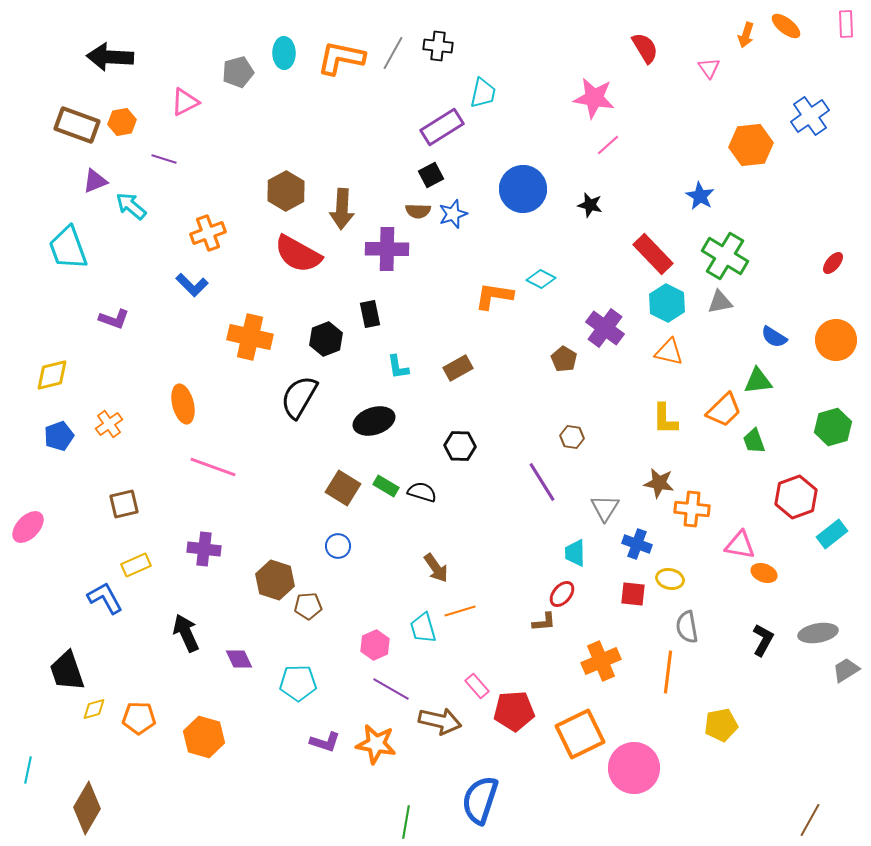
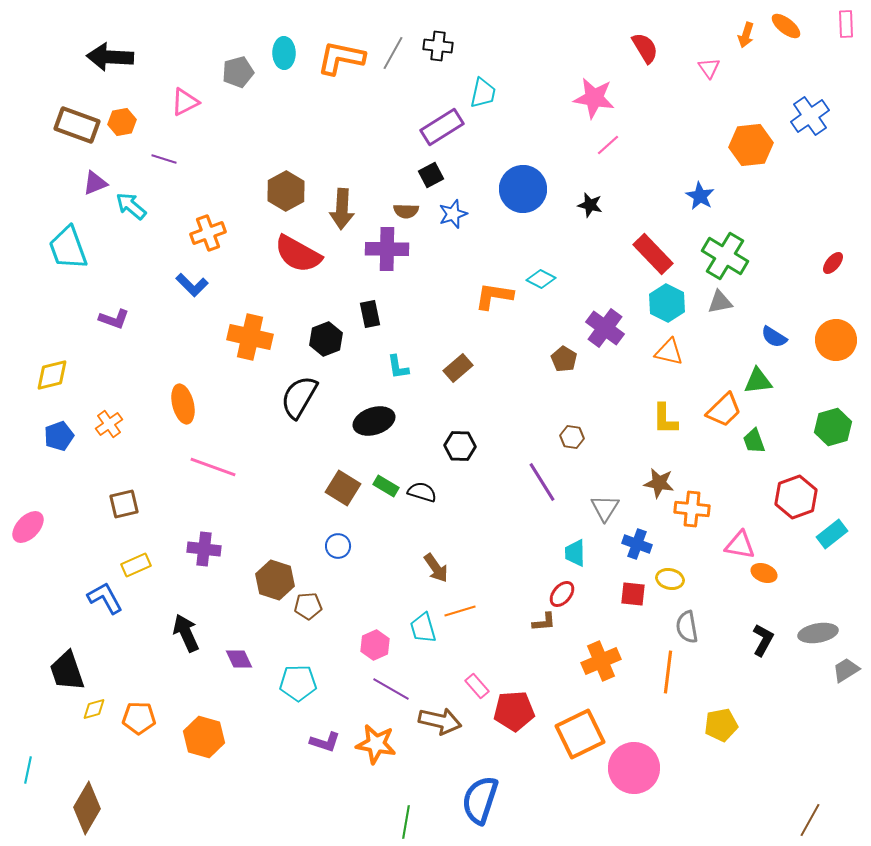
purple triangle at (95, 181): moved 2 px down
brown semicircle at (418, 211): moved 12 px left
brown rectangle at (458, 368): rotated 12 degrees counterclockwise
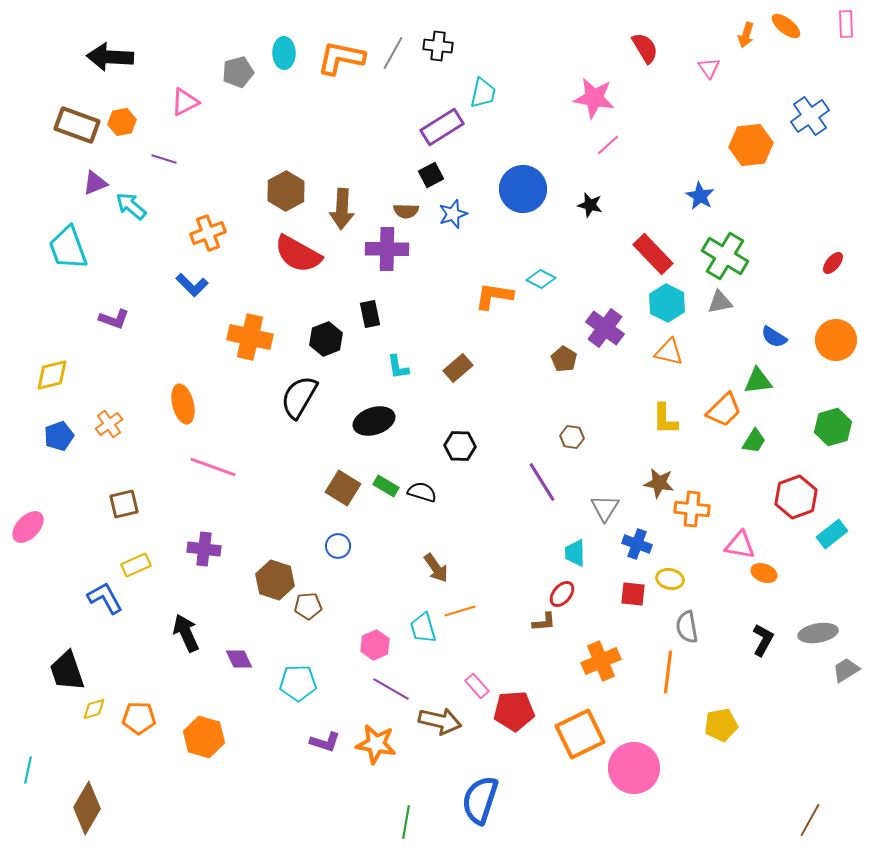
green trapezoid at (754, 441): rotated 128 degrees counterclockwise
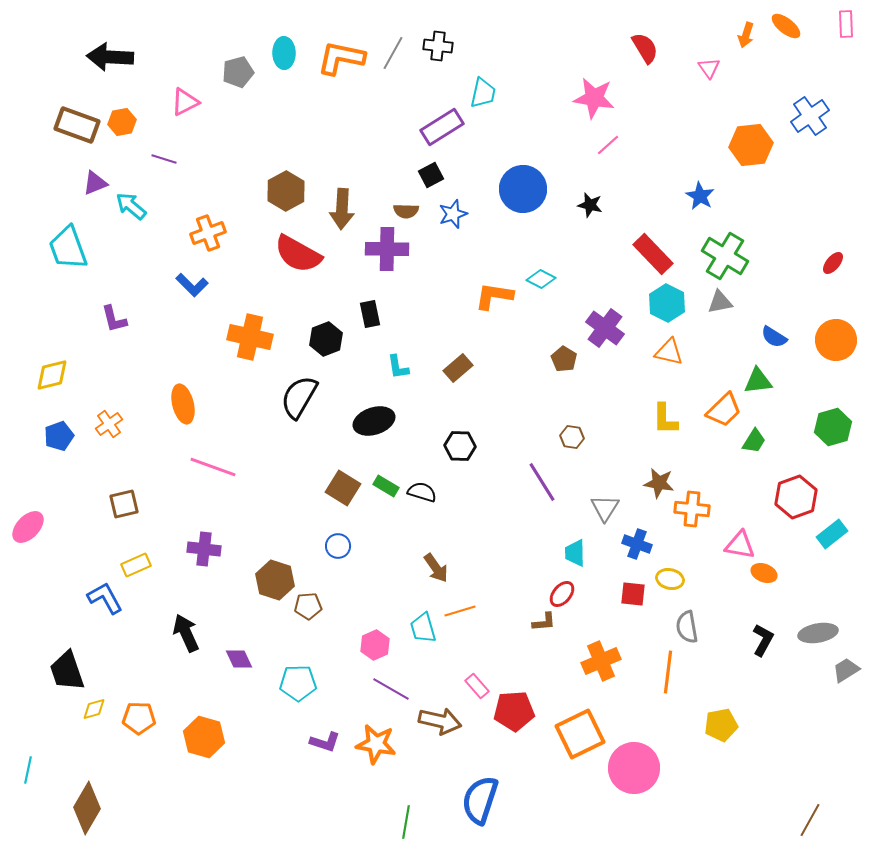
purple L-shape at (114, 319): rotated 56 degrees clockwise
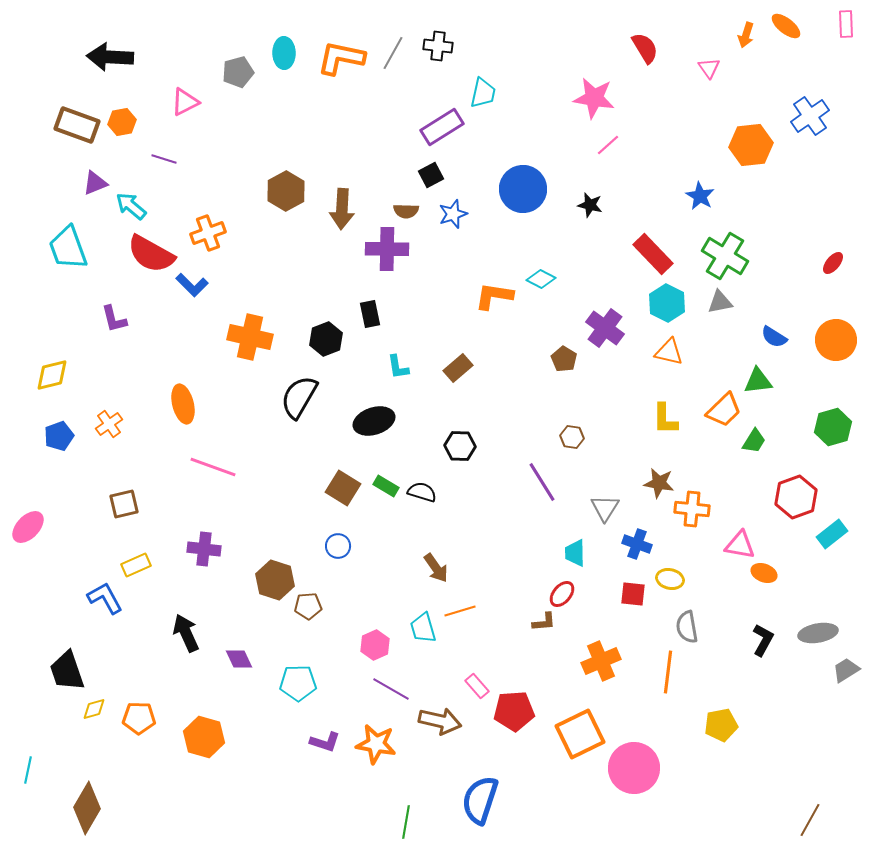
red semicircle at (298, 254): moved 147 px left
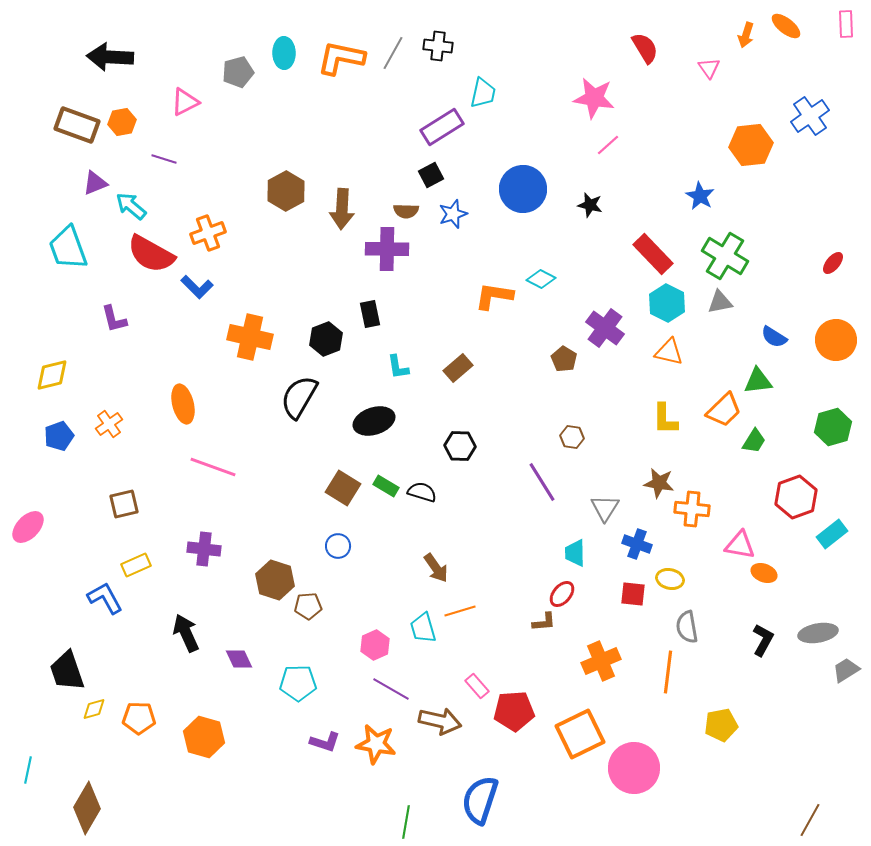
blue L-shape at (192, 285): moved 5 px right, 2 px down
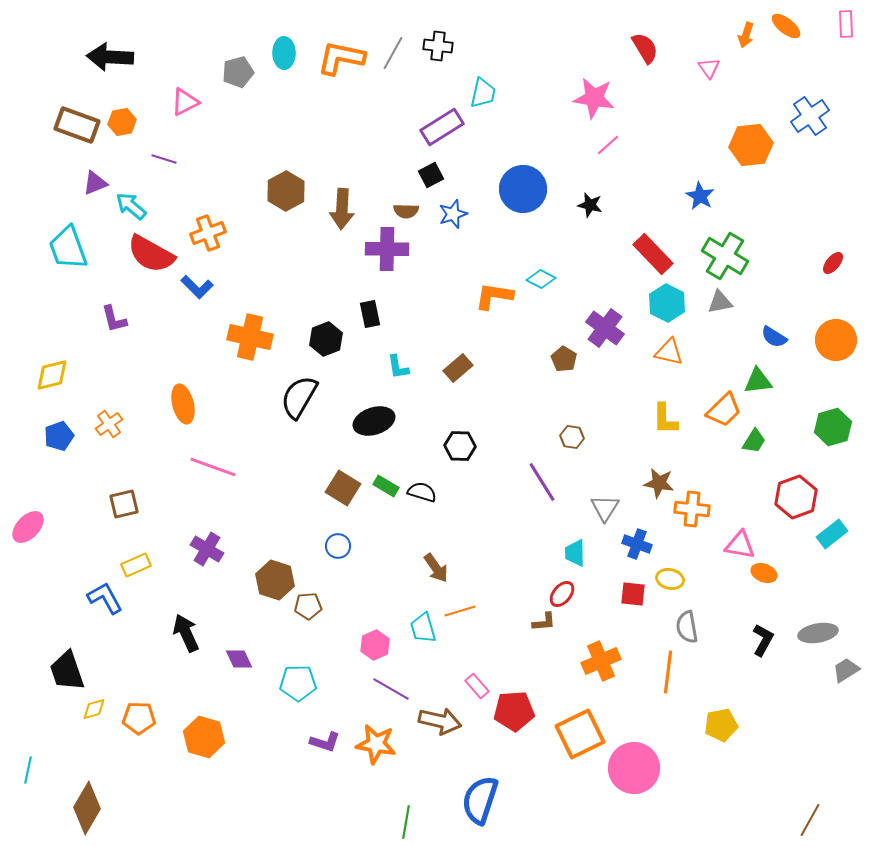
purple cross at (204, 549): moved 3 px right; rotated 24 degrees clockwise
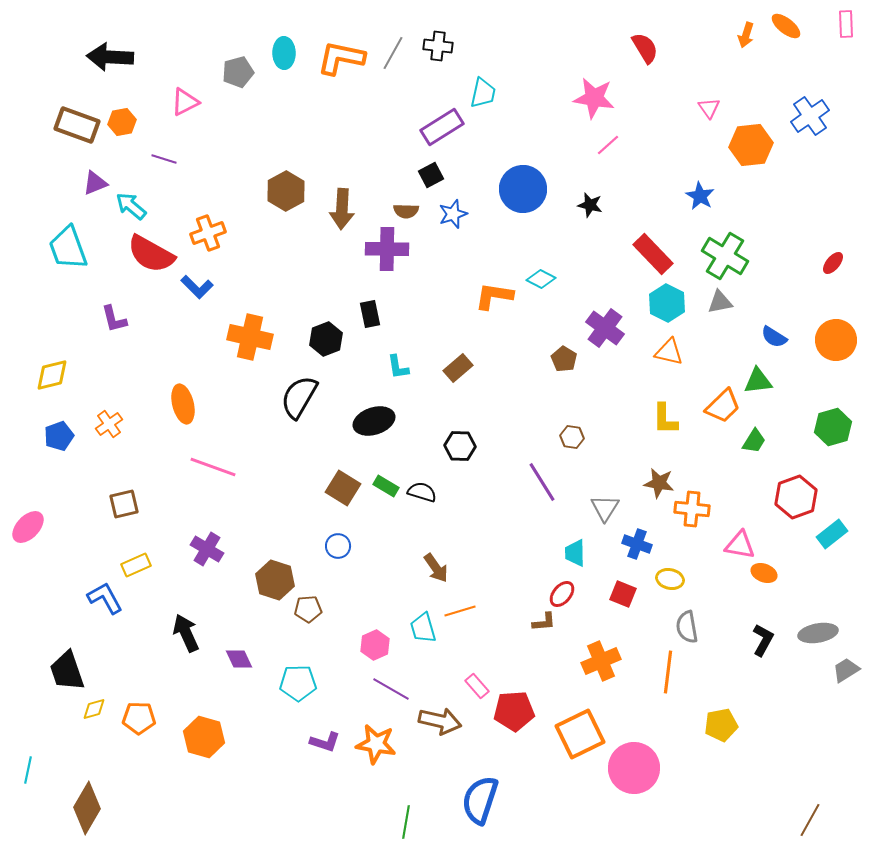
pink triangle at (709, 68): moved 40 px down
orange trapezoid at (724, 410): moved 1 px left, 4 px up
red square at (633, 594): moved 10 px left; rotated 16 degrees clockwise
brown pentagon at (308, 606): moved 3 px down
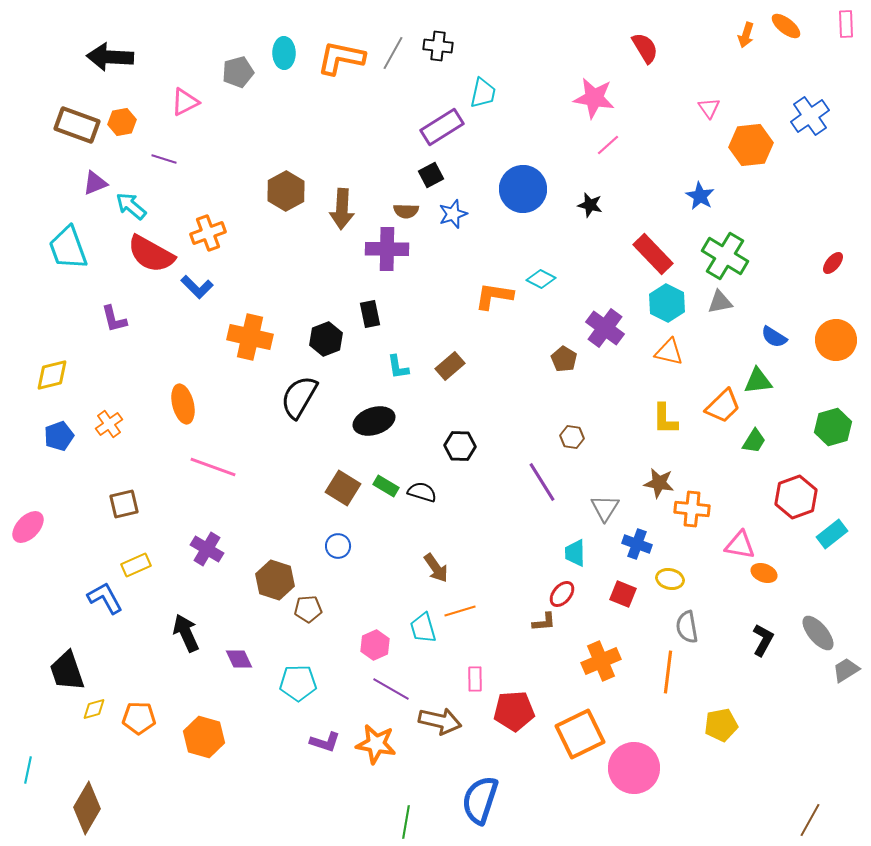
brown rectangle at (458, 368): moved 8 px left, 2 px up
gray ellipse at (818, 633): rotated 60 degrees clockwise
pink rectangle at (477, 686): moved 2 px left, 7 px up; rotated 40 degrees clockwise
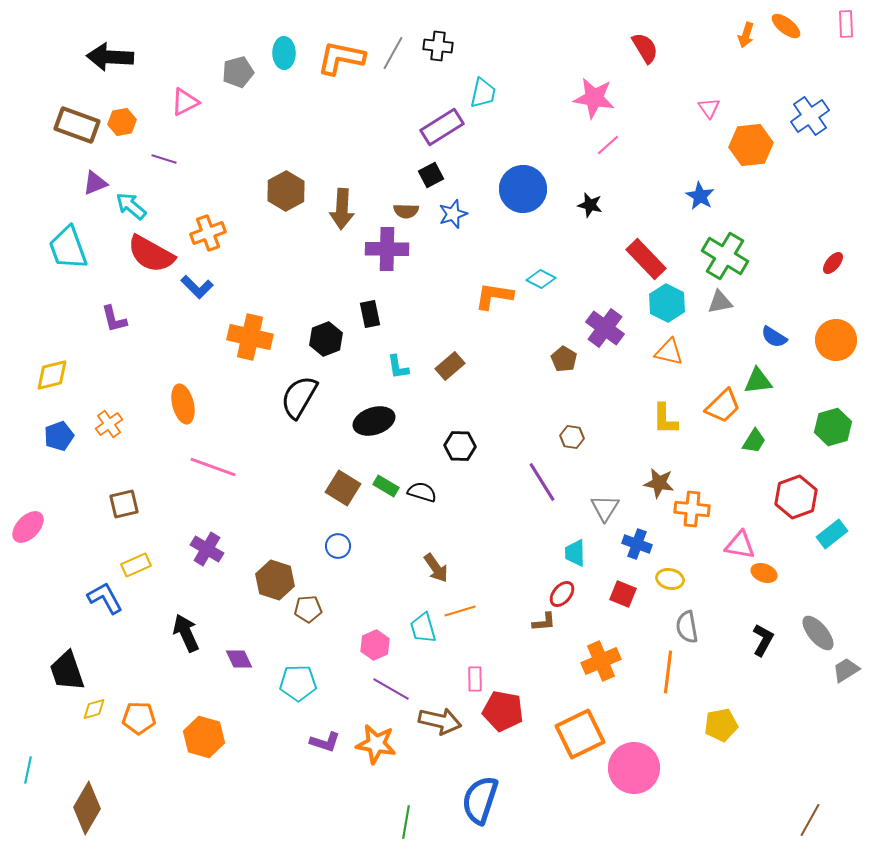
red rectangle at (653, 254): moved 7 px left, 5 px down
red pentagon at (514, 711): moved 11 px left; rotated 15 degrees clockwise
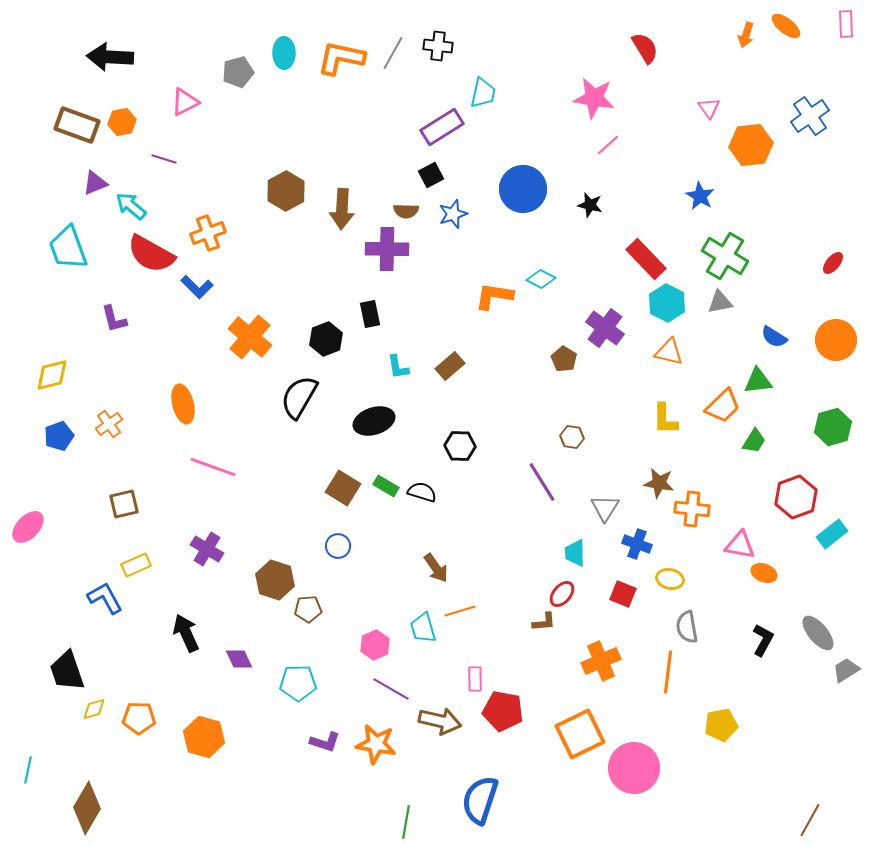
orange cross at (250, 337): rotated 27 degrees clockwise
